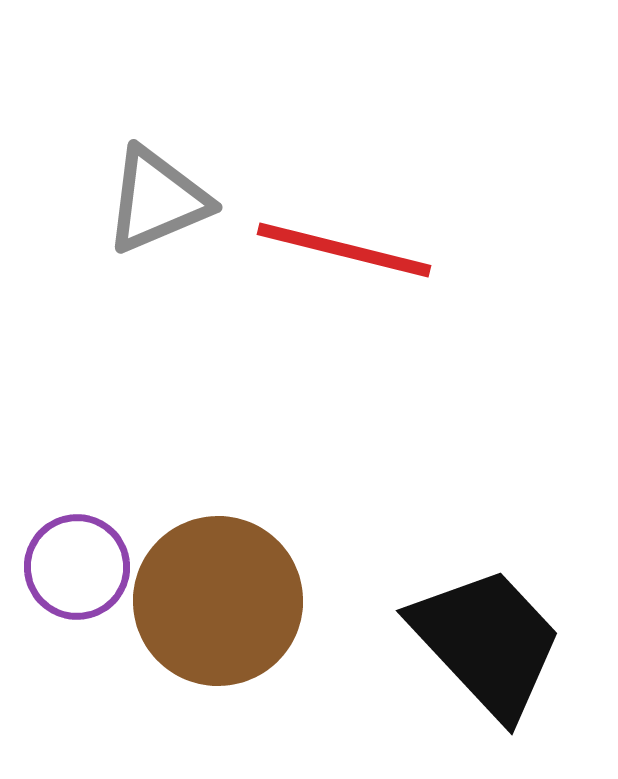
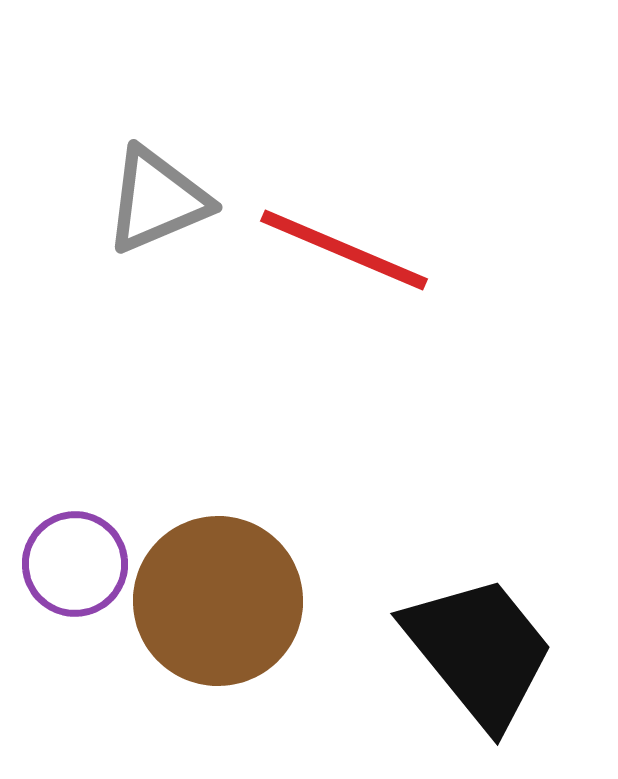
red line: rotated 9 degrees clockwise
purple circle: moved 2 px left, 3 px up
black trapezoid: moved 8 px left, 9 px down; rotated 4 degrees clockwise
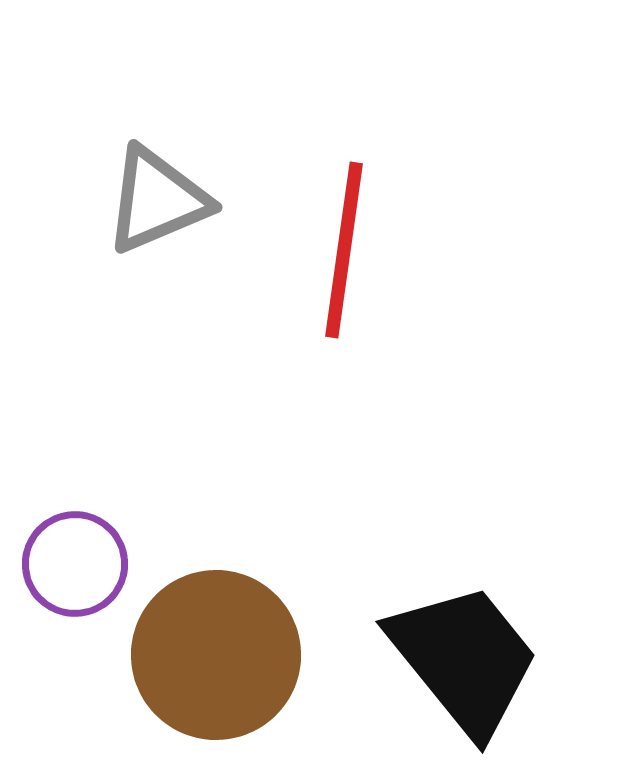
red line: rotated 75 degrees clockwise
brown circle: moved 2 px left, 54 px down
black trapezoid: moved 15 px left, 8 px down
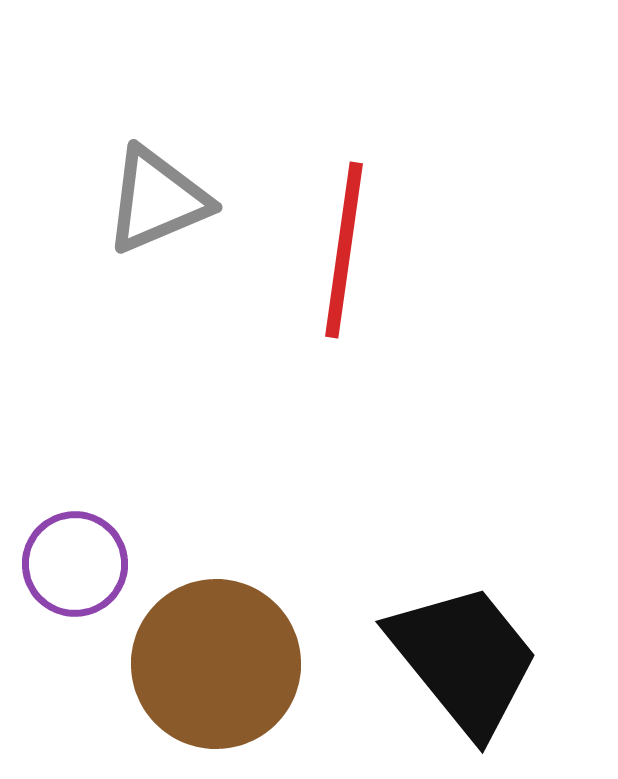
brown circle: moved 9 px down
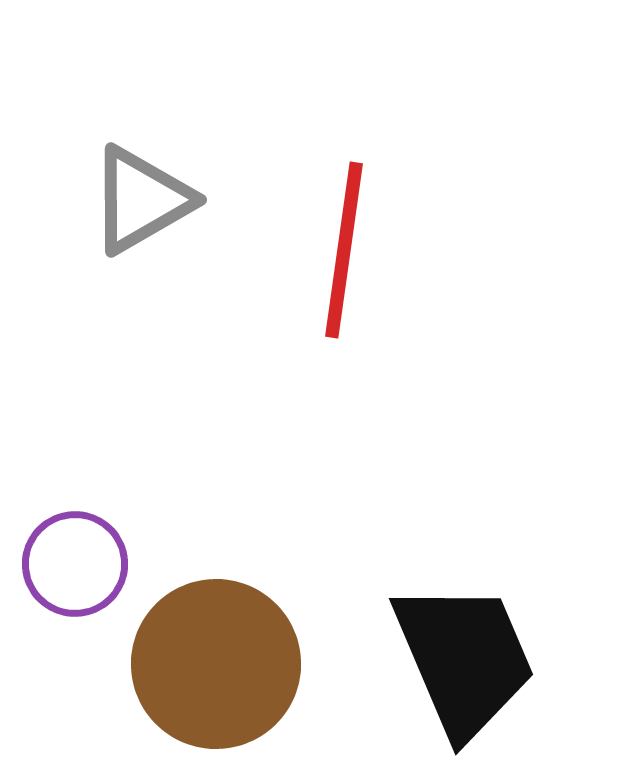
gray triangle: moved 16 px left; rotated 7 degrees counterclockwise
black trapezoid: rotated 16 degrees clockwise
